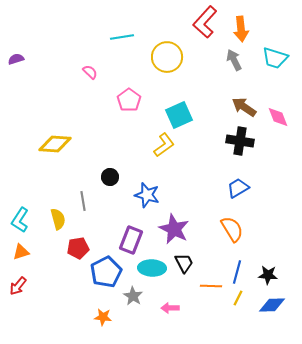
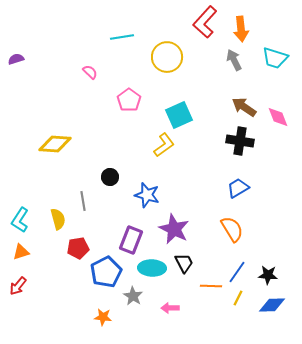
blue line: rotated 20 degrees clockwise
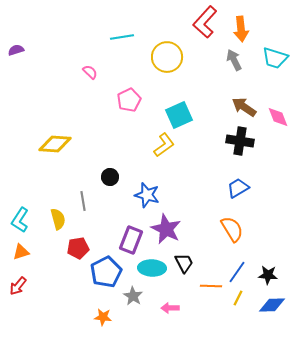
purple semicircle: moved 9 px up
pink pentagon: rotated 10 degrees clockwise
purple star: moved 8 px left
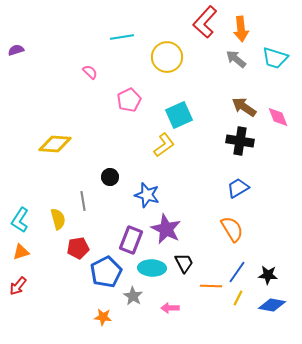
gray arrow: moved 2 px right, 1 px up; rotated 25 degrees counterclockwise
blue diamond: rotated 12 degrees clockwise
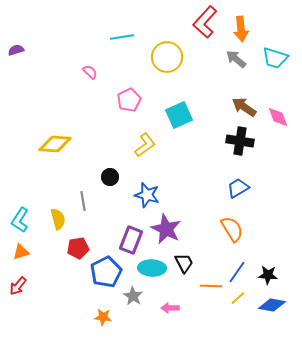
yellow L-shape: moved 19 px left
yellow line: rotated 21 degrees clockwise
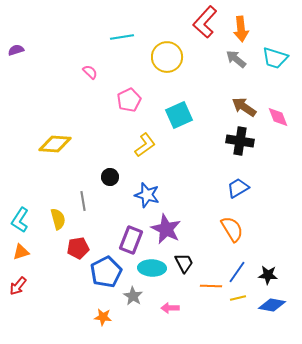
yellow line: rotated 28 degrees clockwise
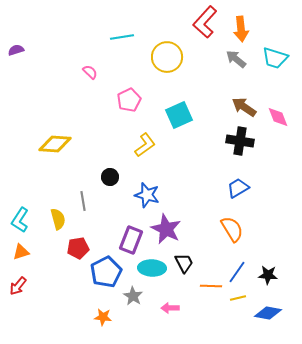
blue diamond: moved 4 px left, 8 px down
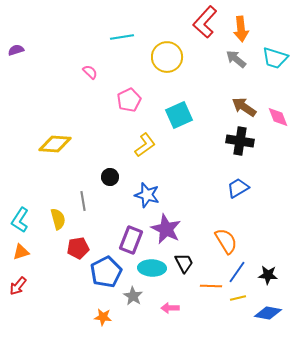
orange semicircle: moved 6 px left, 12 px down
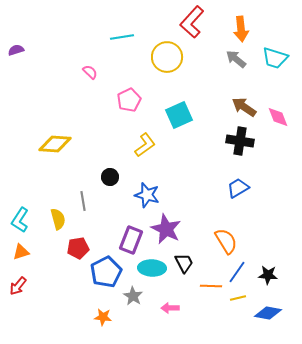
red L-shape: moved 13 px left
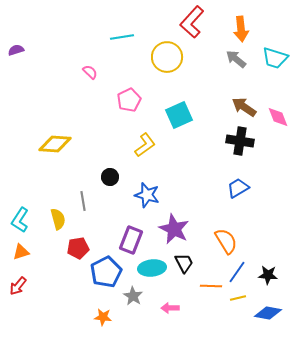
purple star: moved 8 px right
cyan ellipse: rotated 8 degrees counterclockwise
